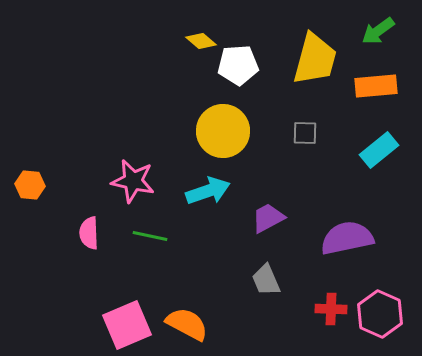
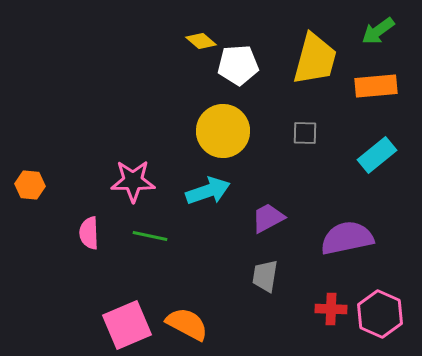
cyan rectangle: moved 2 px left, 5 px down
pink star: rotated 12 degrees counterclockwise
gray trapezoid: moved 1 px left, 4 px up; rotated 32 degrees clockwise
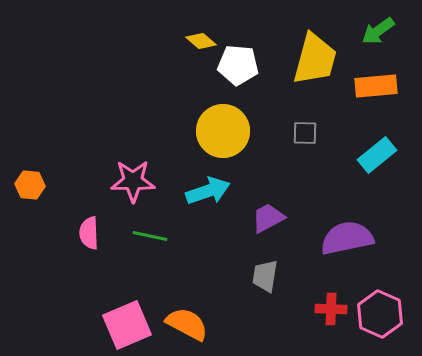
white pentagon: rotated 9 degrees clockwise
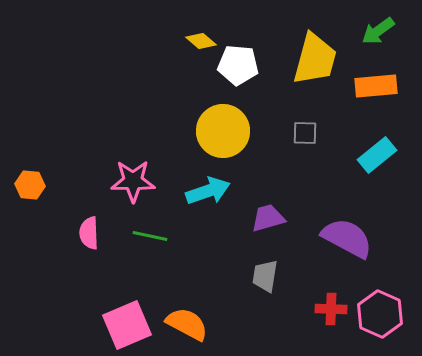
purple trapezoid: rotated 12 degrees clockwise
purple semicircle: rotated 40 degrees clockwise
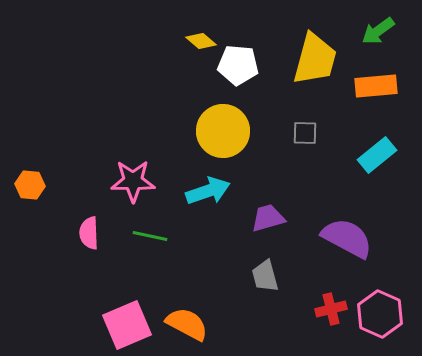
gray trapezoid: rotated 24 degrees counterclockwise
red cross: rotated 16 degrees counterclockwise
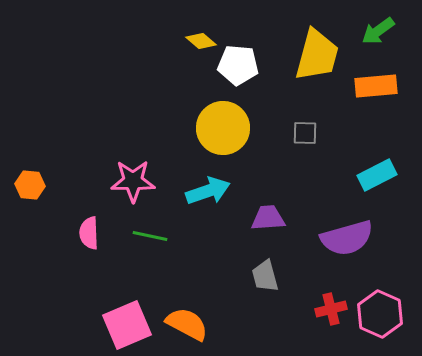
yellow trapezoid: moved 2 px right, 4 px up
yellow circle: moved 3 px up
cyan rectangle: moved 20 px down; rotated 12 degrees clockwise
purple trapezoid: rotated 12 degrees clockwise
purple semicircle: rotated 136 degrees clockwise
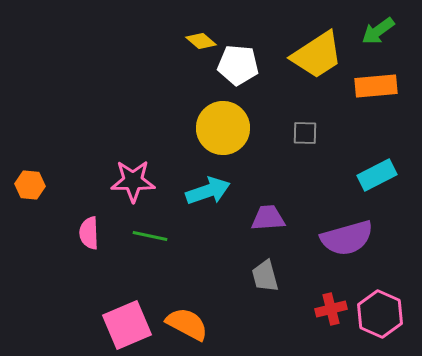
yellow trapezoid: rotated 42 degrees clockwise
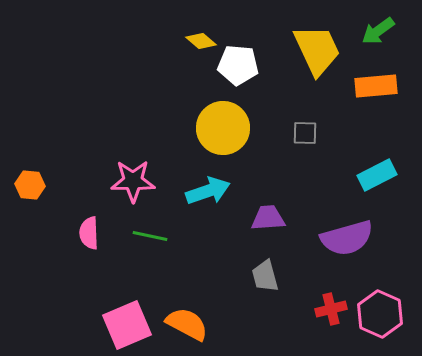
yellow trapezoid: moved 5 px up; rotated 82 degrees counterclockwise
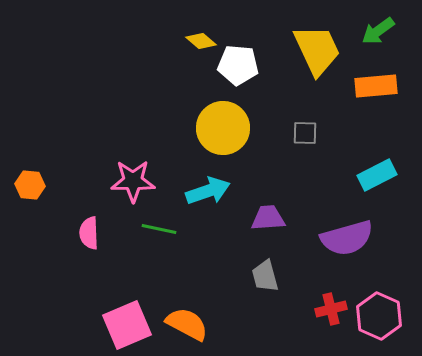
green line: moved 9 px right, 7 px up
pink hexagon: moved 1 px left, 2 px down
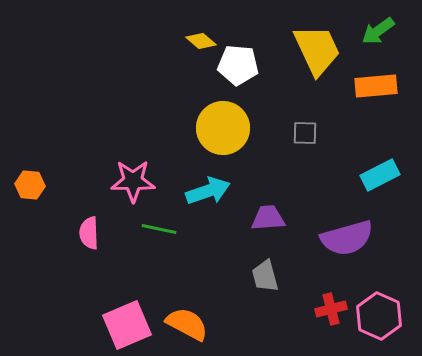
cyan rectangle: moved 3 px right
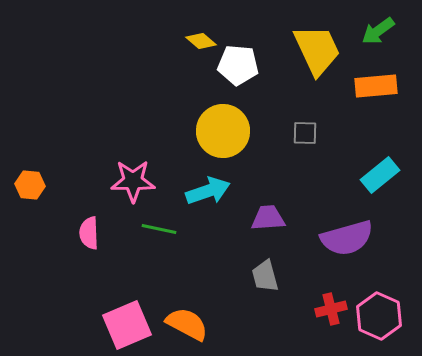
yellow circle: moved 3 px down
cyan rectangle: rotated 12 degrees counterclockwise
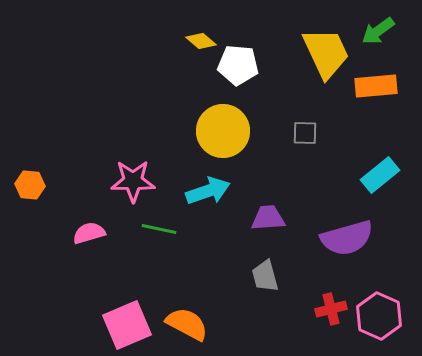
yellow trapezoid: moved 9 px right, 3 px down
pink semicircle: rotated 76 degrees clockwise
